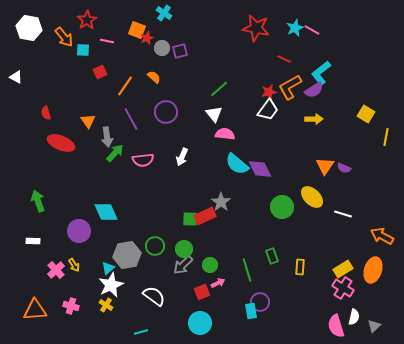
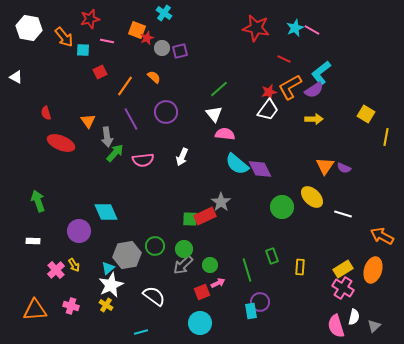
red star at (87, 20): moved 3 px right, 1 px up; rotated 18 degrees clockwise
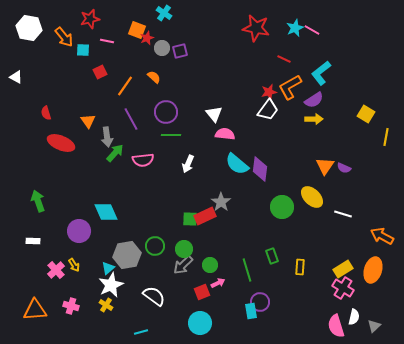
green line at (219, 89): moved 48 px left, 46 px down; rotated 42 degrees clockwise
purple semicircle at (314, 90): moved 10 px down
white arrow at (182, 157): moved 6 px right, 7 px down
purple diamond at (260, 169): rotated 35 degrees clockwise
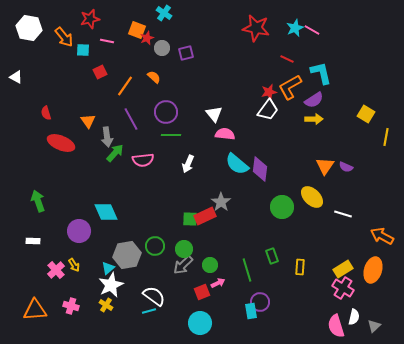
purple square at (180, 51): moved 6 px right, 2 px down
red line at (284, 59): moved 3 px right
cyan L-shape at (321, 73): rotated 115 degrees clockwise
purple semicircle at (344, 168): moved 2 px right, 1 px up
cyan line at (141, 332): moved 8 px right, 21 px up
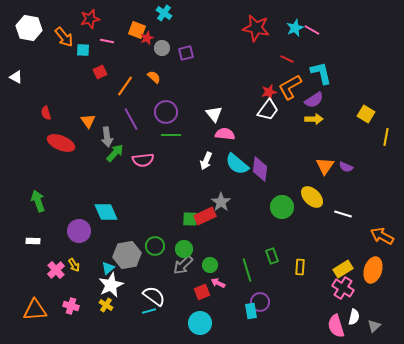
white arrow at (188, 164): moved 18 px right, 3 px up
pink arrow at (218, 283): rotated 128 degrees counterclockwise
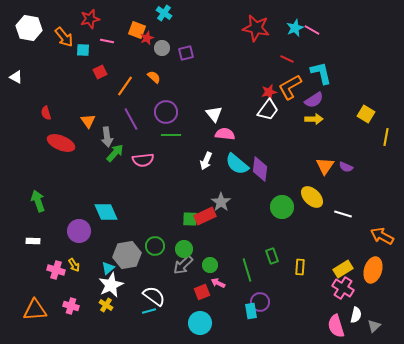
pink cross at (56, 270): rotated 30 degrees counterclockwise
white semicircle at (354, 317): moved 2 px right, 2 px up
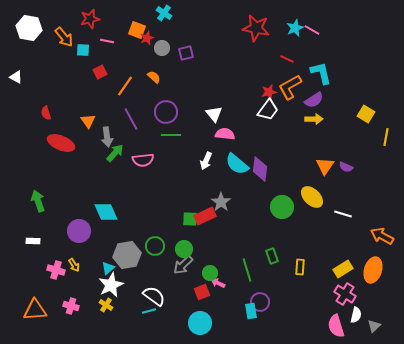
green circle at (210, 265): moved 8 px down
pink cross at (343, 288): moved 2 px right, 6 px down
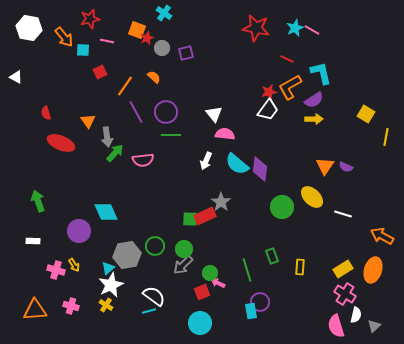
purple line at (131, 119): moved 5 px right, 7 px up
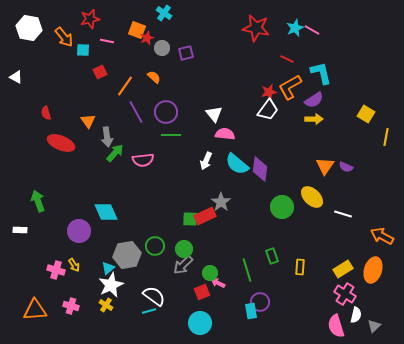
white rectangle at (33, 241): moved 13 px left, 11 px up
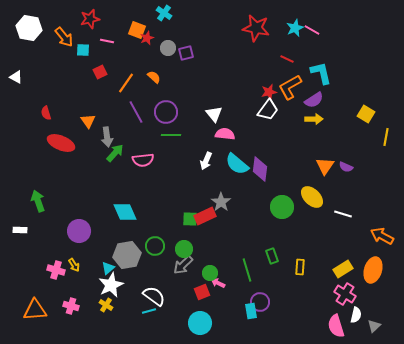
gray circle at (162, 48): moved 6 px right
orange line at (125, 86): moved 1 px right, 3 px up
cyan diamond at (106, 212): moved 19 px right
